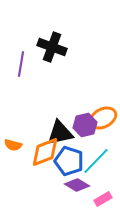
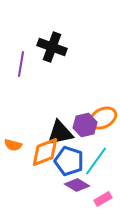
cyan line: rotated 8 degrees counterclockwise
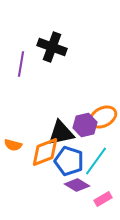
orange ellipse: moved 1 px up
black triangle: moved 1 px right
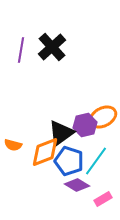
black cross: rotated 28 degrees clockwise
purple line: moved 14 px up
black triangle: rotated 24 degrees counterclockwise
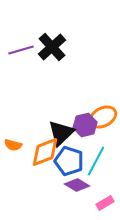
purple line: rotated 65 degrees clockwise
black triangle: rotated 8 degrees counterclockwise
cyan line: rotated 8 degrees counterclockwise
pink rectangle: moved 2 px right, 4 px down
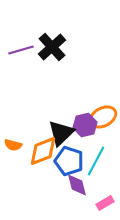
orange diamond: moved 2 px left, 1 px up
purple diamond: rotated 45 degrees clockwise
